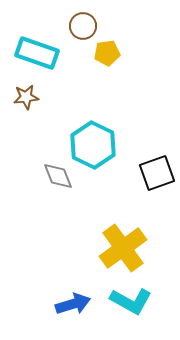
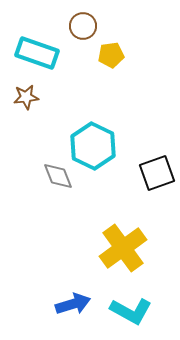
yellow pentagon: moved 4 px right, 2 px down
cyan hexagon: moved 1 px down
cyan L-shape: moved 10 px down
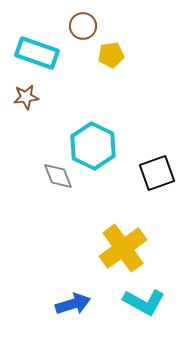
cyan L-shape: moved 13 px right, 9 px up
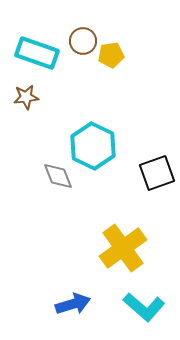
brown circle: moved 15 px down
cyan L-shape: moved 5 px down; rotated 12 degrees clockwise
